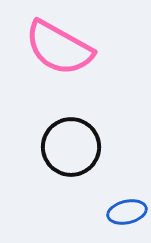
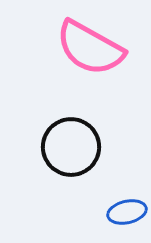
pink semicircle: moved 31 px right
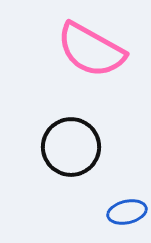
pink semicircle: moved 1 px right, 2 px down
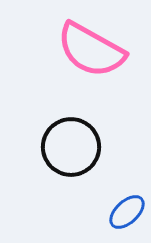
blue ellipse: rotated 30 degrees counterclockwise
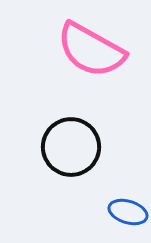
blue ellipse: moved 1 px right; rotated 60 degrees clockwise
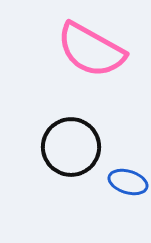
blue ellipse: moved 30 px up
